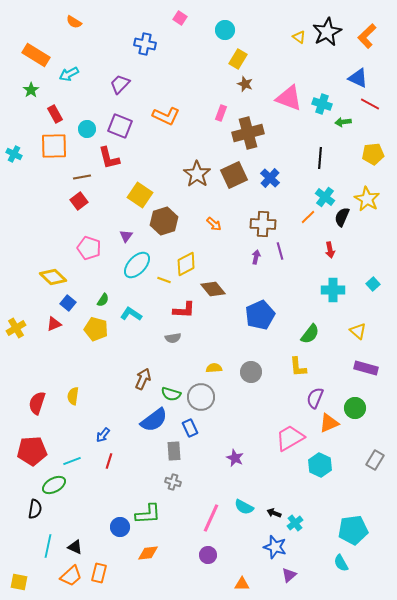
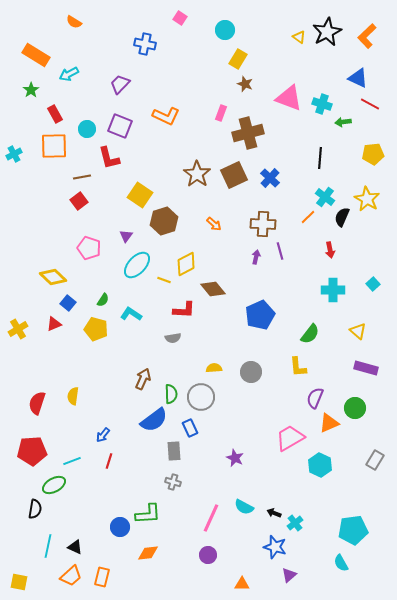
cyan cross at (14, 154): rotated 35 degrees clockwise
yellow cross at (16, 328): moved 2 px right, 1 px down
green semicircle at (171, 394): rotated 108 degrees counterclockwise
orange rectangle at (99, 573): moved 3 px right, 4 px down
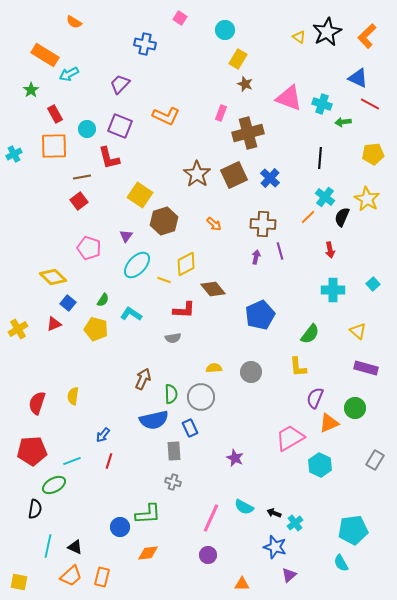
orange rectangle at (36, 55): moved 9 px right
blue semicircle at (154, 420): rotated 24 degrees clockwise
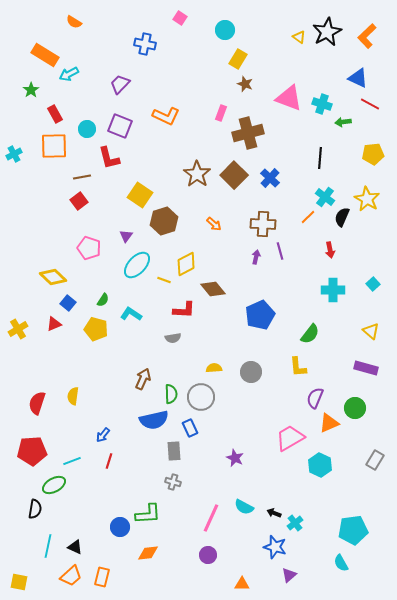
brown square at (234, 175): rotated 20 degrees counterclockwise
yellow triangle at (358, 331): moved 13 px right
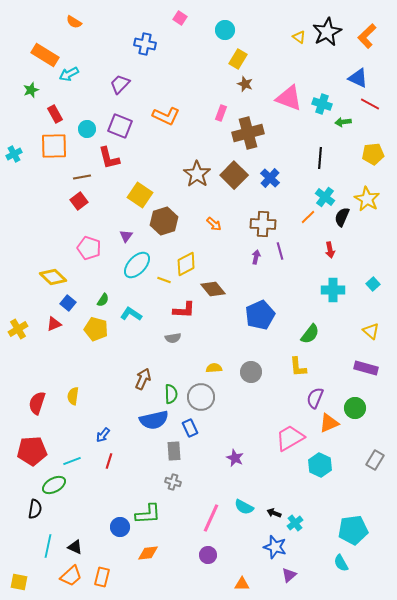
green star at (31, 90): rotated 14 degrees clockwise
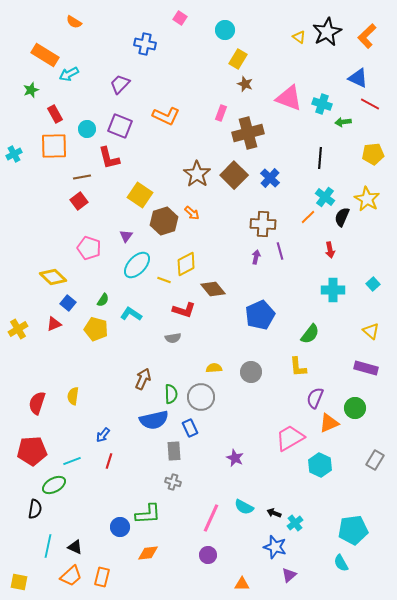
orange arrow at (214, 224): moved 22 px left, 11 px up
red L-shape at (184, 310): rotated 15 degrees clockwise
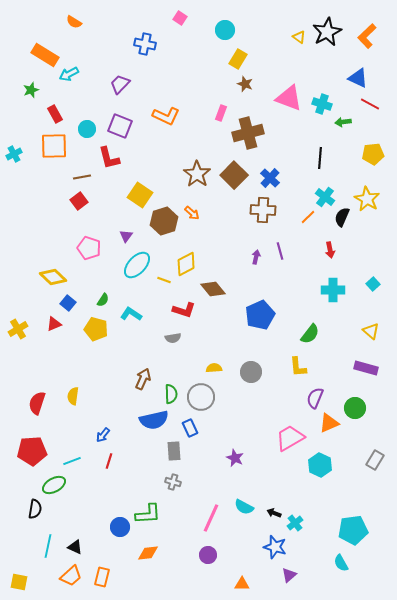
brown cross at (263, 224): moved 14 px up
